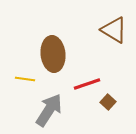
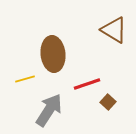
yellow line: rotated 24 degrees counterclockwise
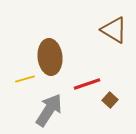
brown ellipse: moved 3 px left, 3 px down
brown square: moved 2 px right, 2 px up
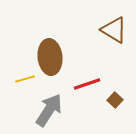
brown square: moved 5 px right
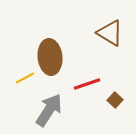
brown triangle: moved 4 px left, 3 px down
yellow line: moved 1 px up; rotated 12 degrees counterclockwise
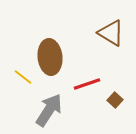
brown triangle: moved 1 px right
yellow line: moved 2 px left, 1 px up; rotated 66 degrees clockwise
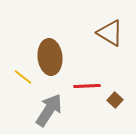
brown triangle: moved 1 px left
red line: moved 2 px down; rotated 16 degrees clockwise
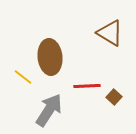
brown square: moved 1 px left, 3 px up
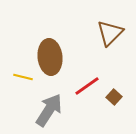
brown triangle: rotated 44 degrees clockwise
yellow line: rotated 24 degrees counterclockwise
red line: rotated 32 degrees counterclockwise
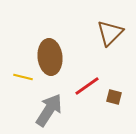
brown square: rotated 28 degrees counterclockwise
